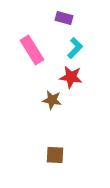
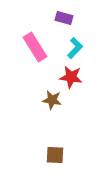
pink rectangle: moved 3 px right, 3 px up
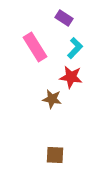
purple rectangle: rotated 18 degrees clockwise
brown star: moved 1 px up
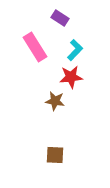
purple rectangle: moved 4 px left
cyan L-shape: moved 2 px down
red star: rotated 15 degrees counterclockwise
brown star: moved 3 px right, 2 px down
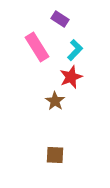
purple rectangle: moved 1 px down
pink rectangle: moved 2 px right
red star: rotated 15 degrees counterclockwise
brown star: rotated 24 degrees clockwise
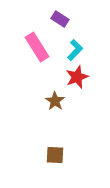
red star: moved 6 px right
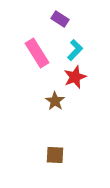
pink rectangle: moved 6 px down
red star: moved 2 px left
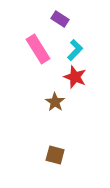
pink rectangle: moved 1 px right, 4 px up
red star: rotated 30 degrees counterclockwise
brown star: moved 1 px down
brown square: rotated 12 degrees clockwise
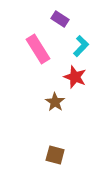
cyan L-shape: moved 6 px right, 4 px up
